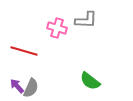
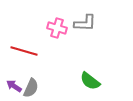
gray L-shape: moved 1 px left, 3 px down
purple arrow: moved 3 px left; rotated 14 degrees counterclockwise
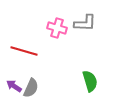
green semicircle: rotated 145 degrees counterclockwise
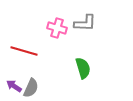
green semicircle: moved 7 px left, 13 px up
